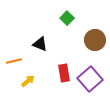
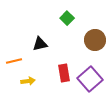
black triangle: rotated 35 degrees counterclockwise
yellow arrow: rotated 32 degrees clockwise
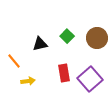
green square: moved 18 px down
brown circle: moved 2 px right, 2 px up
orange line: rotated 63 degrees clockwise
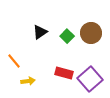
brown circle: moved 6 px left, 5 px up
black triangle: moved 12 px up; rotated 21 degrees counterclockwise
red rectangle: rotated 66 degrees counterclockwise
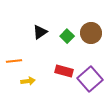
orange line: rotated 56 degrees counterclockwise
red rectangle: moved 2 px up
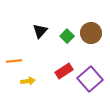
black triangle: moved 1 px up; rotated 14 degrees counterclockwise
red rectangle: rotated 48 degrees counterclockwise
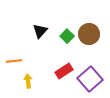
brown circle: moved 2 px left, 1 px down
yellow arrow: rotated 88 degrees counterclockwise
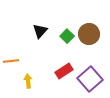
orange line: moved 3 px left
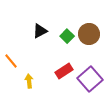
black triangle: rotated 21 degrees clockwise
orange line: rotated 56 degrees clockwise
yellow arrow: moved 1 px right
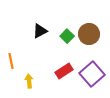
orange line: rotated 28 degrees clockwise
purple square: moved 2 px right, 5 px up
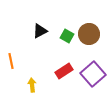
green square: rotated 16 degrees counterclockwise
purple square: moved 1 px right
yellow arrow: moved 3 px right, 4 px down
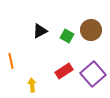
brown circle: moved 2 px right, 4 px up
